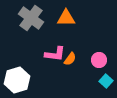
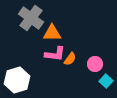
orange triangle: moved 14 px left, 15 px down
pink circle: moved 4 px left, 4 px down
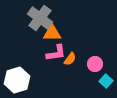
gray cross: moved 9 px right
pink L-shape: moved 1 px right, 1 px up; rotated 15 degrees counterclockwise
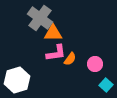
orange triangle: moved 1 px right
cyan square: moved 4 px down
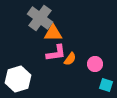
white hexagon: moved 1 px right, 1 px up
cyan square: rotated 24 degrees counterclockwise
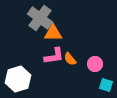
pink L-shape: moved 2 px left, 3 px down
orange semicircle: rotated 104 degrees clockwise
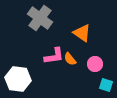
orange triangle: moved 29 px right; rotated 36 degrees clockwise
white hexagon: rotated 25 degrees clockwise
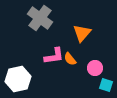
orange triangle: rotated 36 degrees clockwise
pink circle: moved 4 px down
white hexagon: rotated 20 degrees counterclockwise
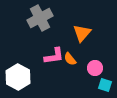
gray cross: rotated 25 degrees clockwise
white hexagon: moved 2 px up; rotated 20 degrees counterclockwise
cyan square: moved 1 px left
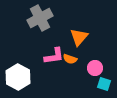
orange triangle: moved 3 px left, 4 px down
orange semicircle: rotated 32 degrees counterclockwise
cyan square: moved 1 px left, 1 px up
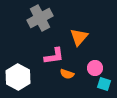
orange semicircle: moved 3 px left, 15 px down
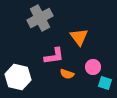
orange triangle: rotated 18 degrees counterclockwise
pink circle: moved 2 px left, 1 px up
white hexagon: rotated 15 degrees counterclockwise
cyan square: moved 1 px right, 1 px up
